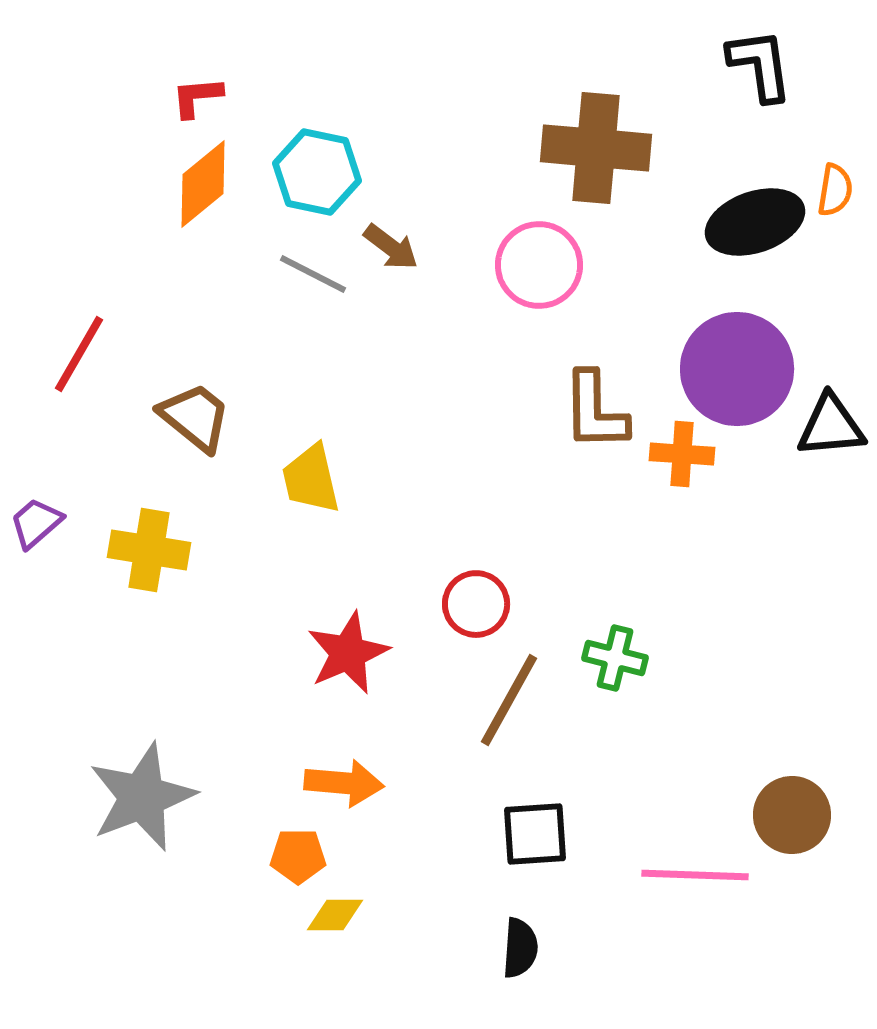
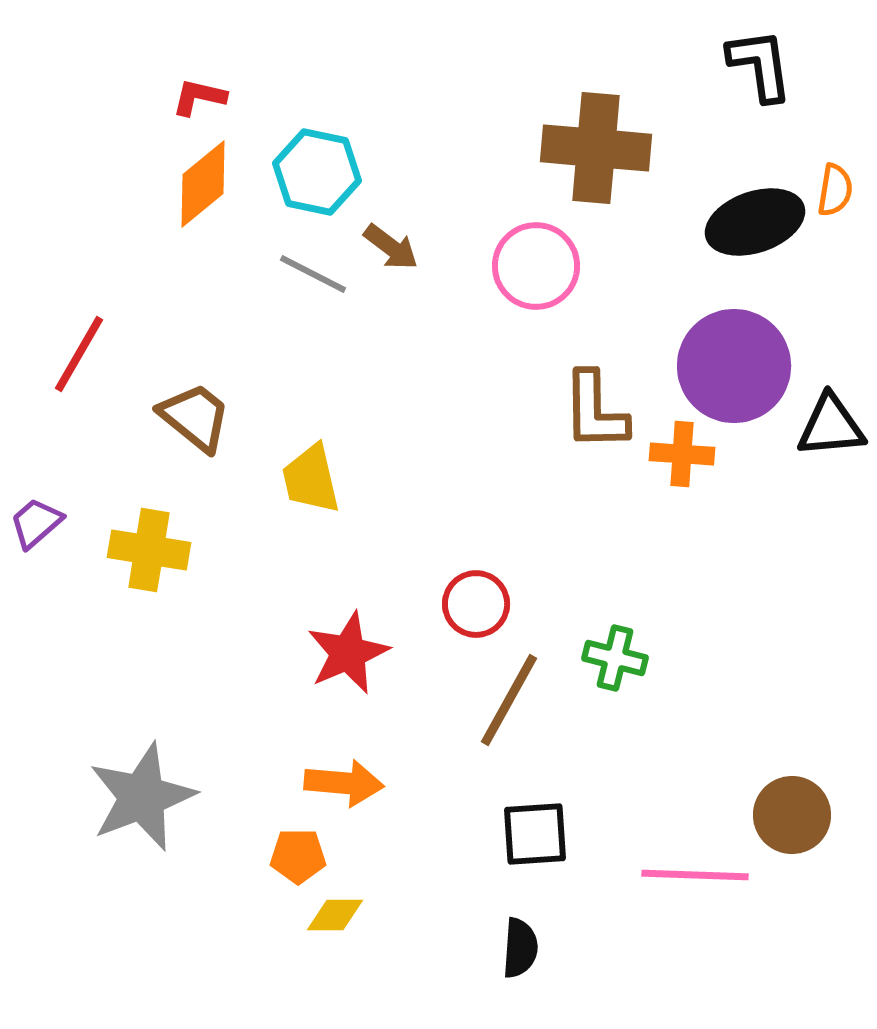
red L-shape: moved 2 px right; rotated 18 degrees clockwise
pink circle: moved 3 px left, 1 px down
purple circle: moved 3 px left, 3 px up
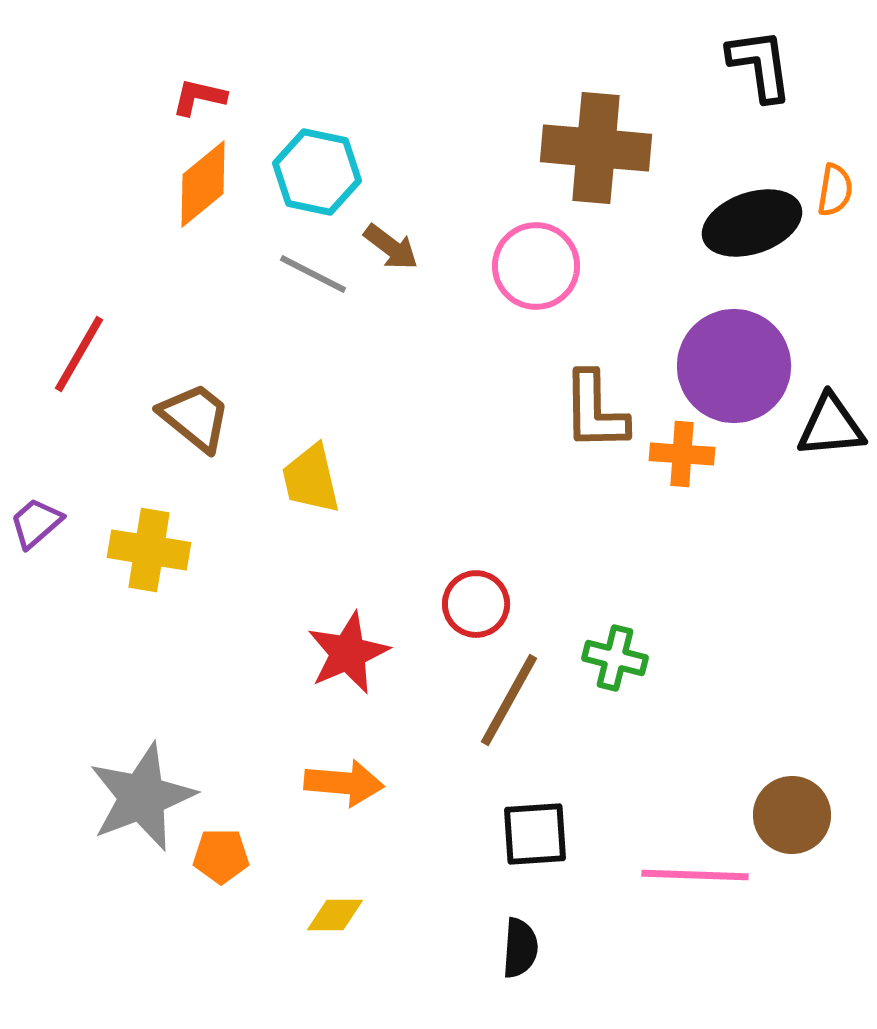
black ellipse: moved 3 px left, 1 px down
orange pentagon: moved 77 px left
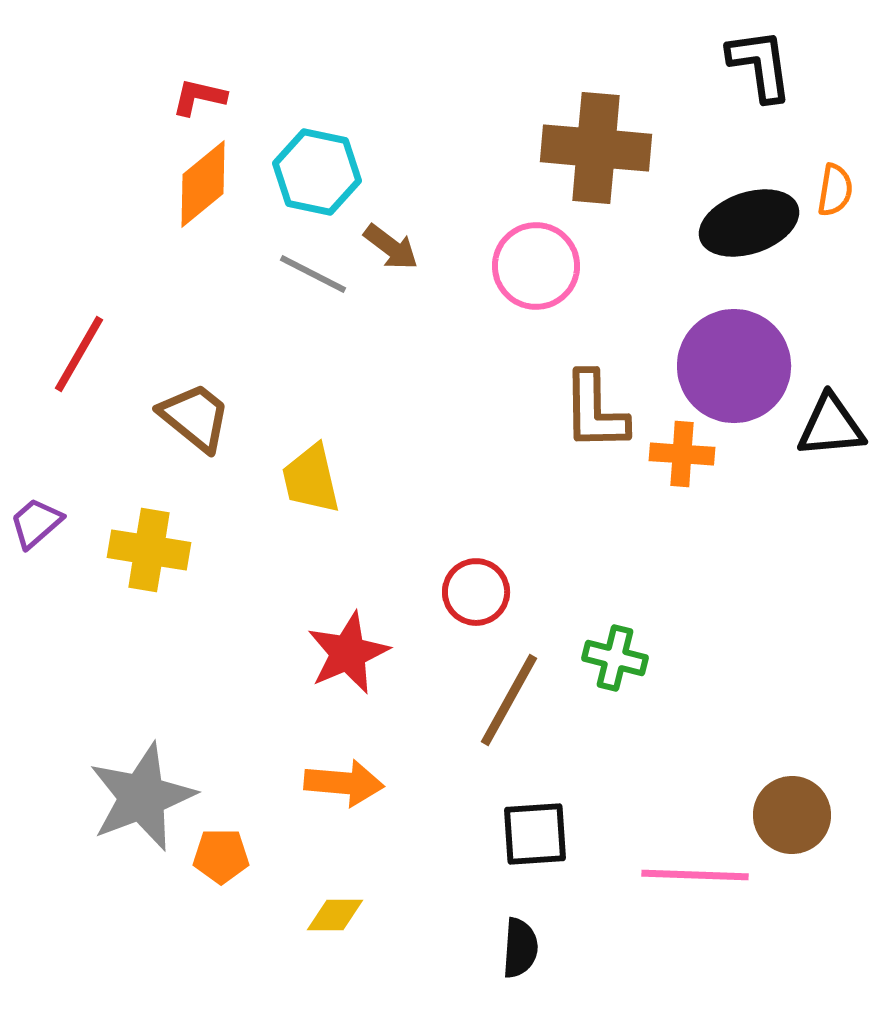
black ellipse: moved 3 px left
red circle: moved 12 px up
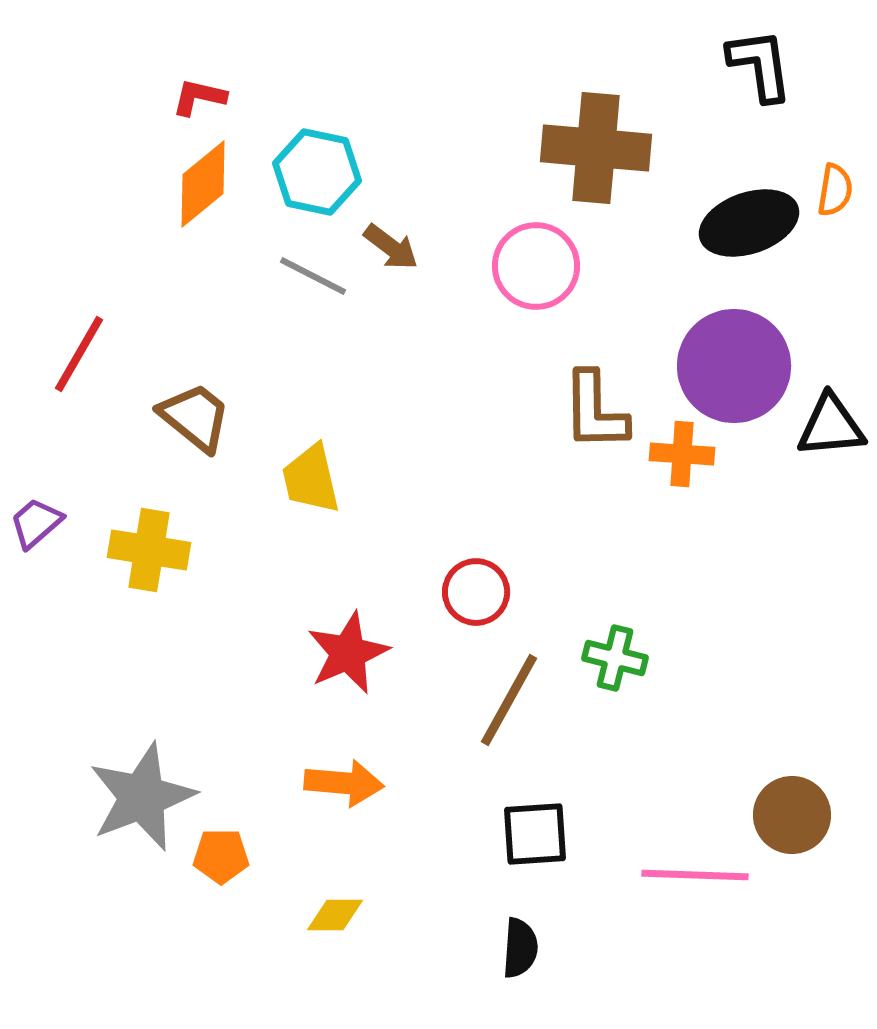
gray line: moved 2 px down
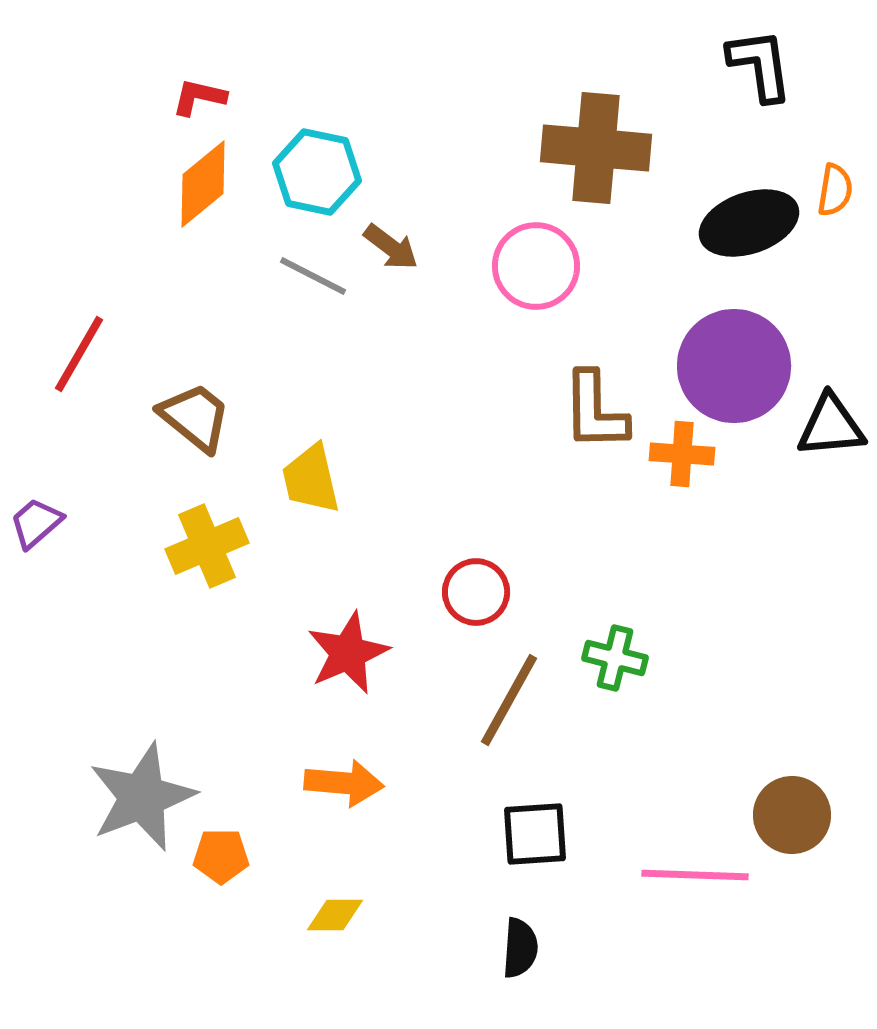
yellow cross: moved 58 px right, 4 px up; rotated 32 degrees counterclockwise
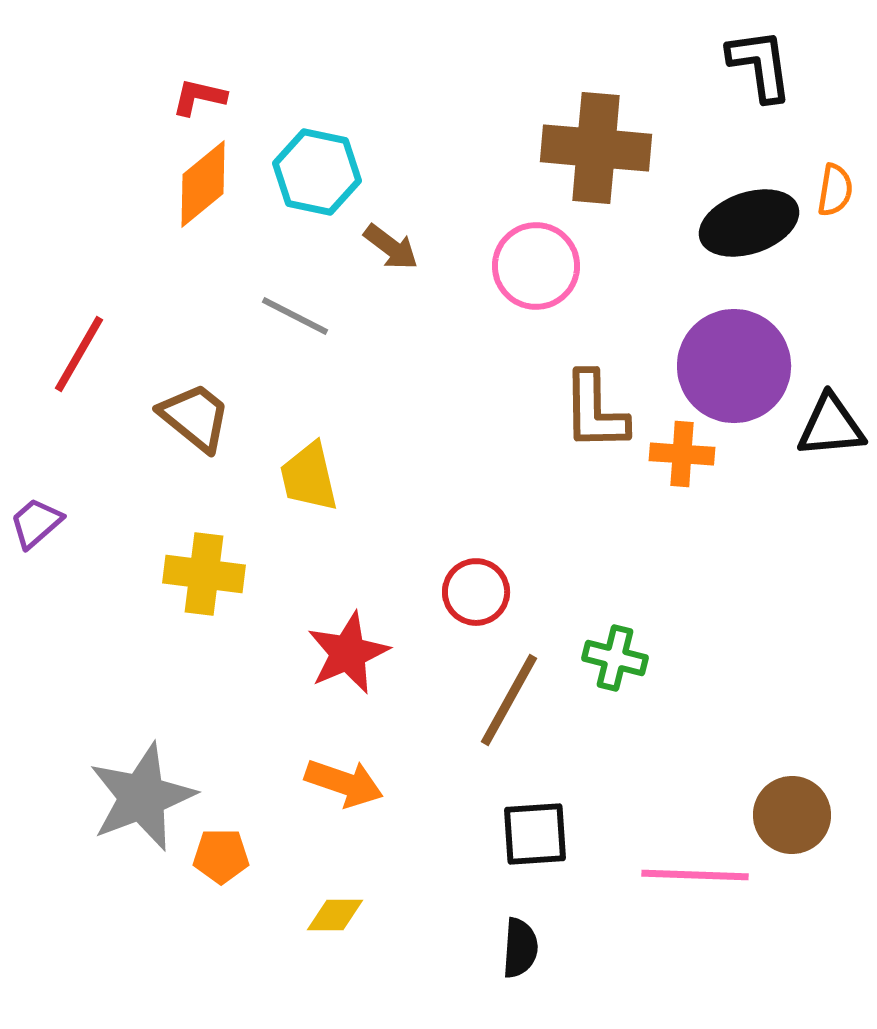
gray line: moved 18 px left, 40 px down
yellow trapezoid: moved 2 px left, 2 px up
yellow cross: moved 3 px left, 28 px down; rotated 30 degrees clockwise
orange arrow: rotated 14 degrees clockwise
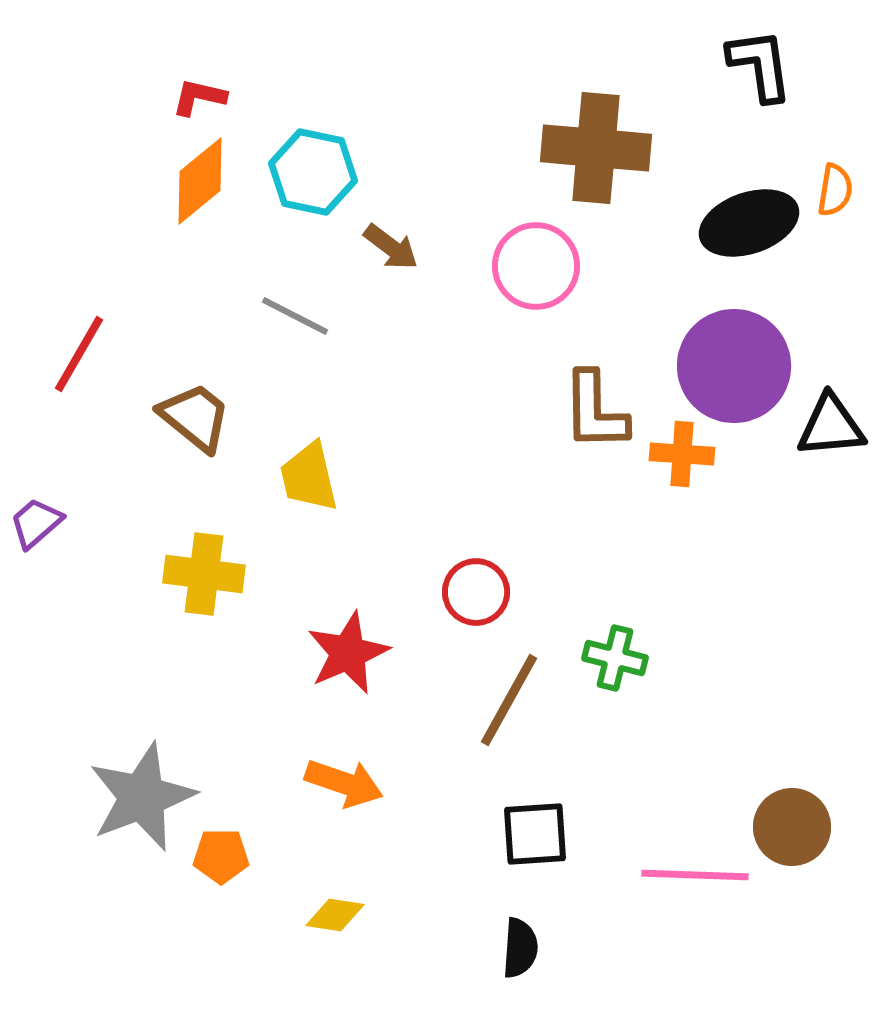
cyan hexagon: moved 4 px left
orange diamond: moved 3 px left, 3 px up
brown circle: moved 12 px down
yellow diamond: rotated 8 degrees clockwise
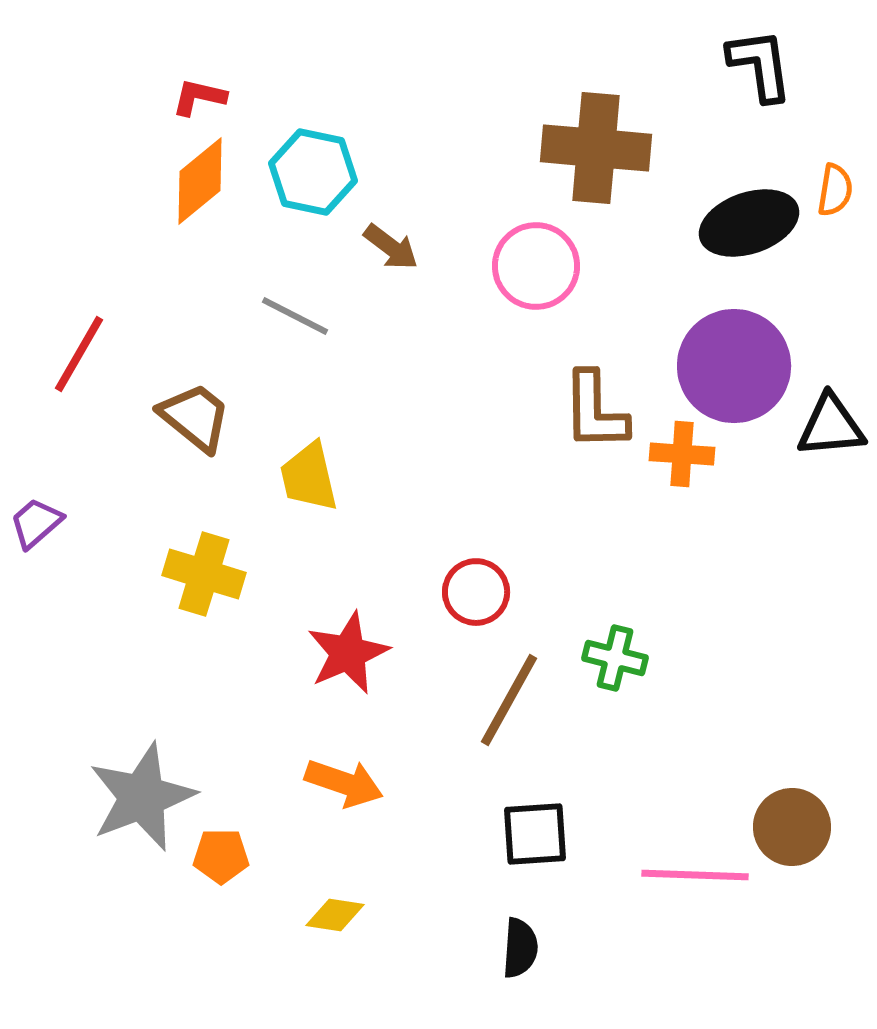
yellow cross: rotated 10 degrees clockwise
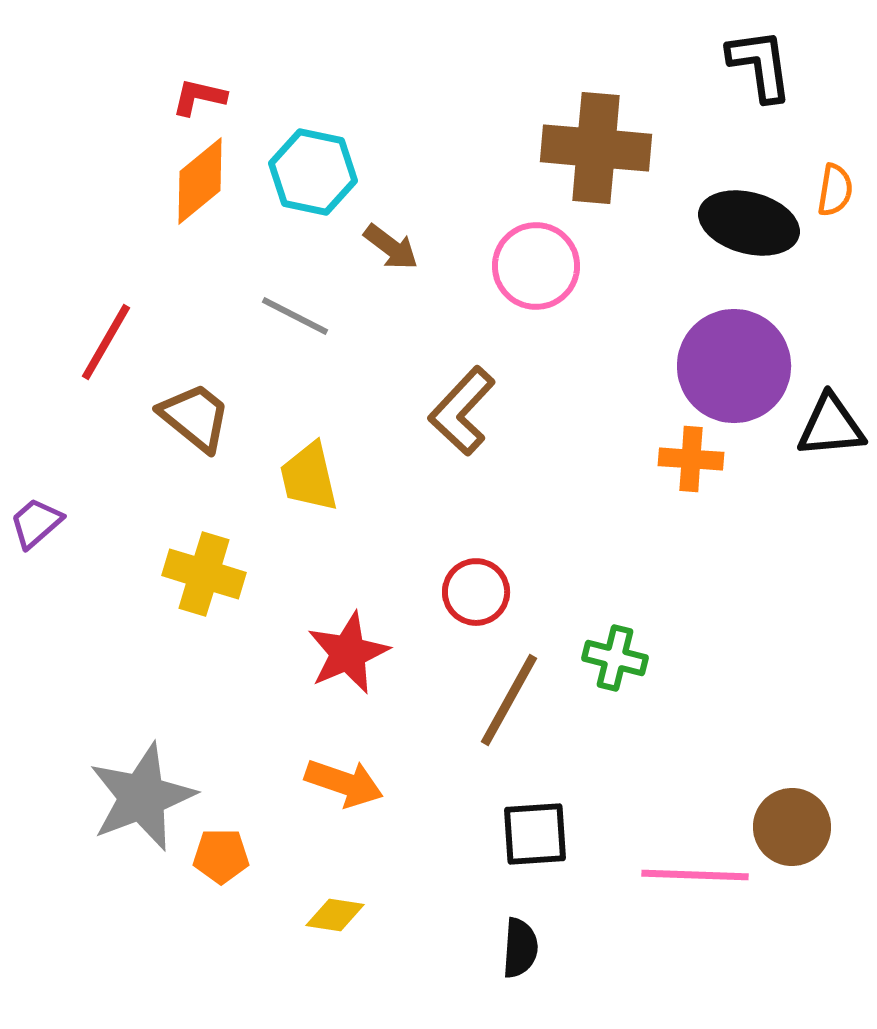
black ellipse: rotated 34 degrees clockwise
red line: moved 27 px right, 12 px up
brown L-shape: moved 133 px left; rotated 44 degrees clockwise
orange cross: moved 9 px right, 5 px down
